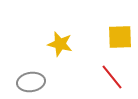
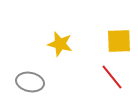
yellow square: moved 1 px left, 4 px down
gray ellipse: moved 1 px left; rotated 20 degrees clockwise
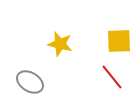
gray ellipse: rotated 20 degrees clockwise
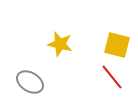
yellow square: moved 2 px left, 4 px down; rotated 16 degrees clockwise
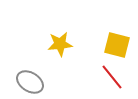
yellow star: rotated 20 degrees counterclockwise
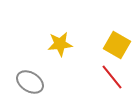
yellow square: rotated 16 degrees clockwise
